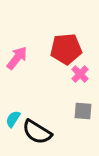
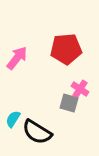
pink cross: moved 15 px down; rotated 12 degrees counterclockwise
gray square: moved 14 px left, 8 px up; rotated 12 degrees clockwise
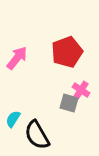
red pentagon: moved 1 px right, 3 px down; rotated 16 degrees counterclockwise
pink cross: moved 1 px right, 1 px down
black semicircle: moved 3 px down; rotated 28 degrees clockwise
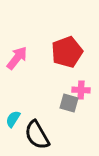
pink cross: rotated 30 degrees counterclockwise
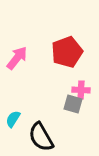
gray square: moved 4 px right, 1 px down
black semicircle: moved 4 px right, 2 px down
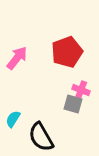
pink cross: rotated 18 degrees clockwise
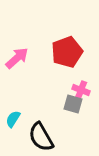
pink arrow: rotated 10 degrees clockwise
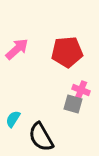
red pentagon: rotated 16 degrees clockwise
pink arrow: moved 9 px up
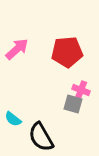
cyan semicircle: rotated 84 degrees counterclockwise
